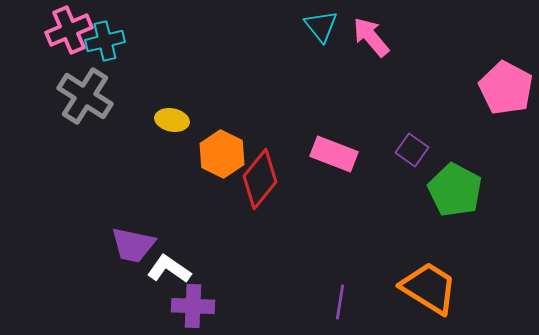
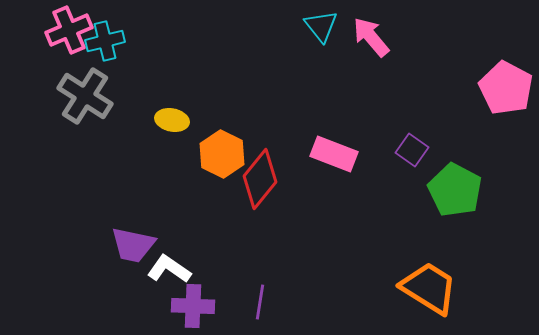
purple line: moved 80 px left
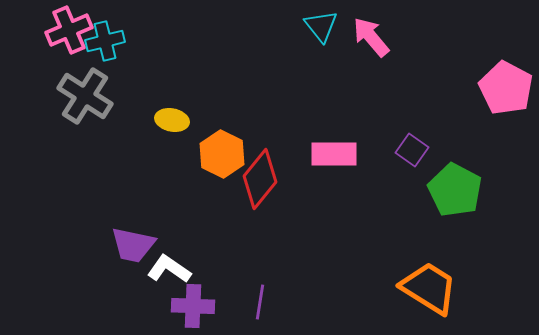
pink rectangle: rotated 21 degrees counterclockwise
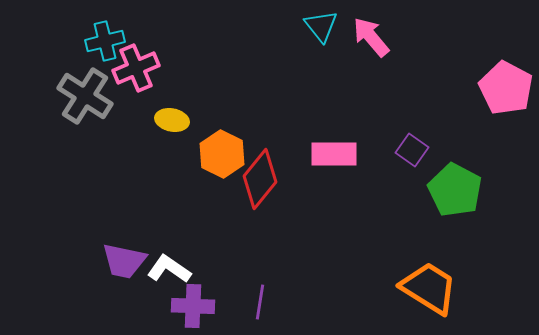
pink cross: moved 67 px right, 38 px down
purple trapezoid: moved 9 px left, 16 px down
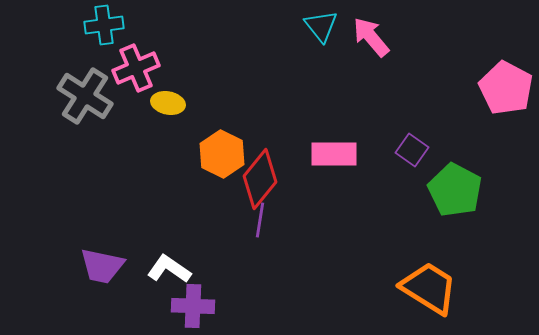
cyan cross: moved 1 px left, 16 px up; rotated 6 degrees clockwise
yellow ellipse: moved 4 px left, 17 px up
purple trapezoid: moved 22 px left, 5 px down
purple line: moved 82 px up
